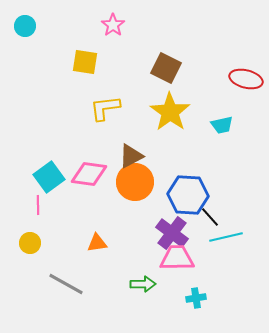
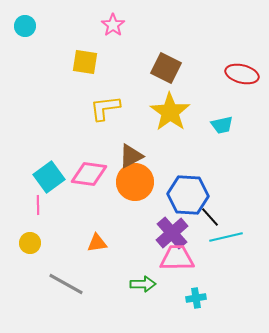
red ellipse: moved 4 px left, 5 px up
purple cross: rotated 12 degrees clockwise
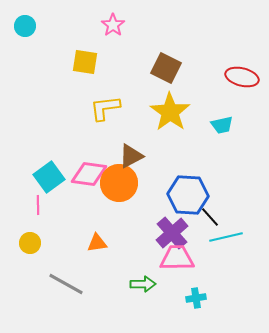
red ellipse: moved 3 px down
orange circle: moved 16 px left, 1 px down
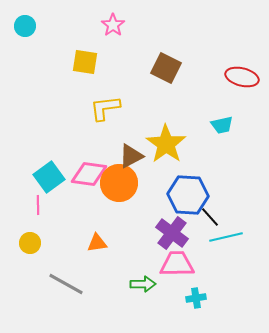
yellow star: moved 4 px left, 32 px down
purple cross: rotated 12 degrees counterclockwise
pink trapezoid: moved 6 px down
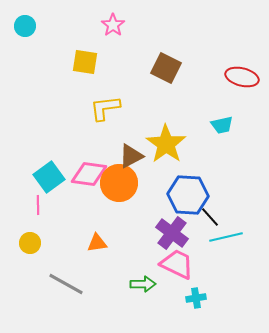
pink trapezoid: rotated 27 degrees clockwise
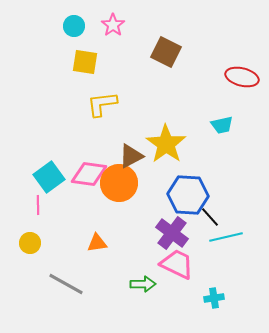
cyan circle: moved 49 px right
brown square: moved 16 px up
yellow L-shape: moved 3 px left, 4 px up
cyan cross: moved 18 px right
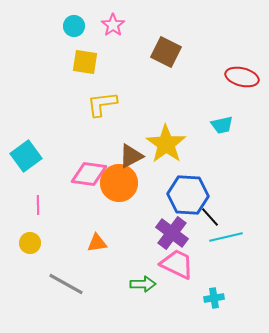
cyan square: moved 23 px left, 21 px up
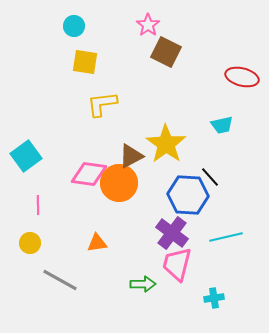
pink star: moved 35 px right
black line: moved 40 px up
pink trapezoid: rotated 102 degrees counterclockwise
gray line: moved 6 px left, 4 px up
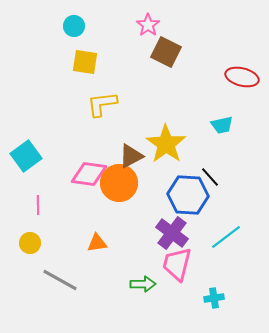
cyan line: rotated 24 degrees counterclockwise
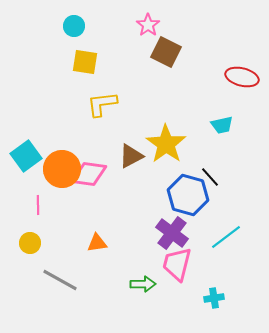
orange circle: moved 57 px left, 14 px up
blue hexagon: rotated 12 degrees clockwise
